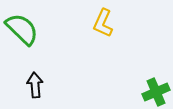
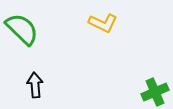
yellow L-shape: rotated 88 degrees counterclockwise
green cross: moved 1 px left
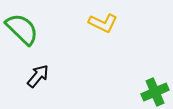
black arrow: moved 3 px right, 9 px up; rotated 45 degrees clockwise
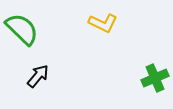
green cross: moved 14 px up
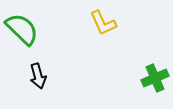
yellow L-shape: rotated 40 degrees clockwise
black arrow: rotated 125 degrees clockwise
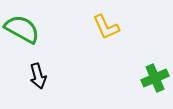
yellow L-shape: moved 3 px right, 4 px down
green semicircle: rotated 15 degrees counterclockwise
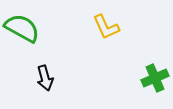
green semicircle: moved 1 px up
black arrow: moved 7 px right, 2 px down
